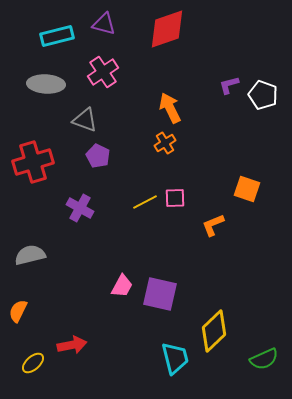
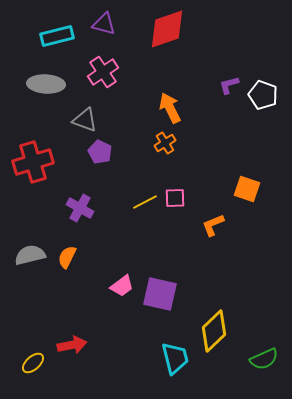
purple pentagon: moved 2 px right, 4 px up
pink trapezoid: rotated 25 degrees clockwise
orange semicircle: moved 49 px right, 54 px up
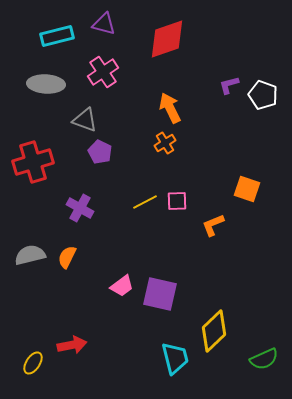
red diamond: moved 10 px down
pink square: moved 2 px right, 3 px down
yellow ellipse: rotated 15 degrees counterclockwise
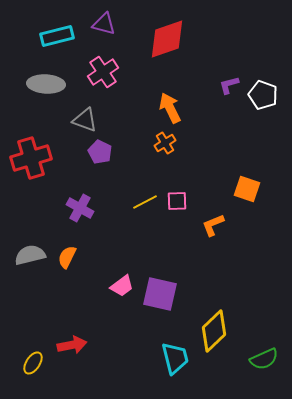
red cross: moved 2 px left, 4 px up
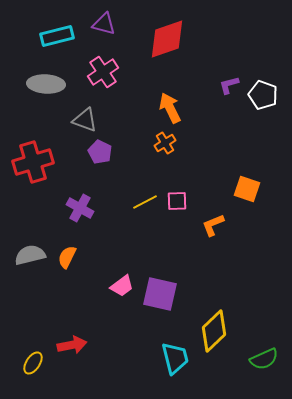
red cross: moved 2 px right, 4 px down
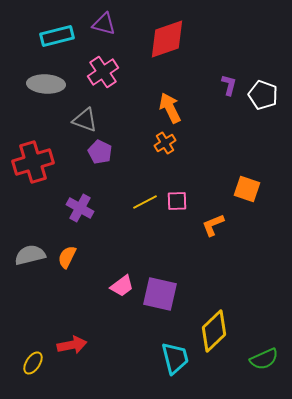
purple L-shape: rotated 120 degrees clockwise
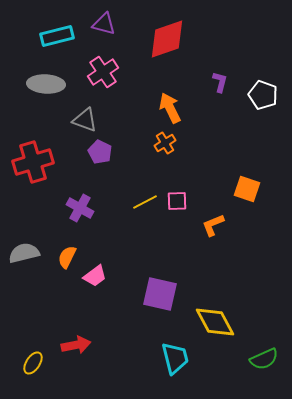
purple L-shape: moved 9 px left, 3 px up
gray semicircle: moved 6 px left, 2 px up
pink trapezoid: moved 27 px left, 10 px up
yellow diamond: moved 1 px right, 9 px up; rotated 75 degrees counterclockwise
red arrow: moved 4 px right
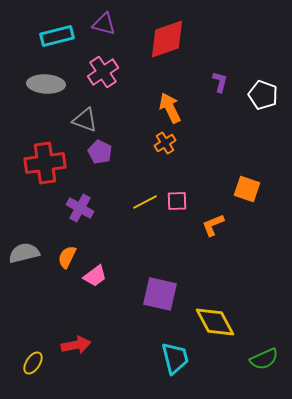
red cross: moved 12 px right, 1 px down; rotated 9 degrees clockwise
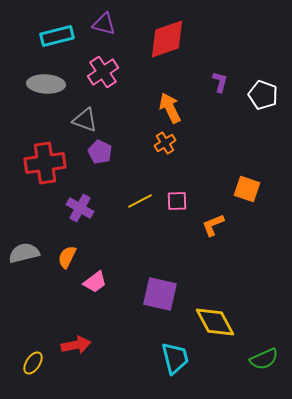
yellow line: moved 5 px left, 1 px up
pink trapezoid: moved 6 px down
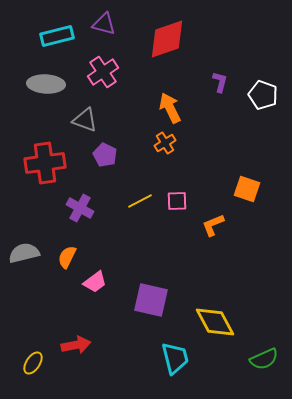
purple pentagon: moved 5 px right, 3 px down
purple square: moved 9 px left, 6 px down
